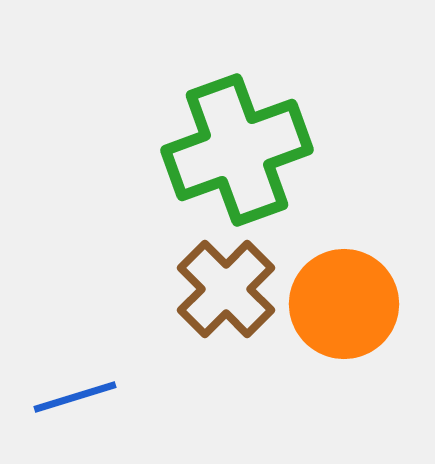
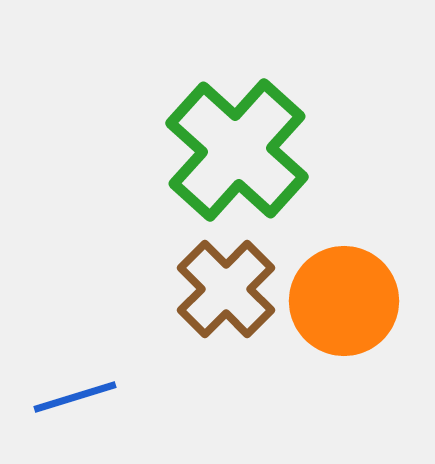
green cross: rotated 28 degrees counterclockwise
orange circle: moved 3 px up
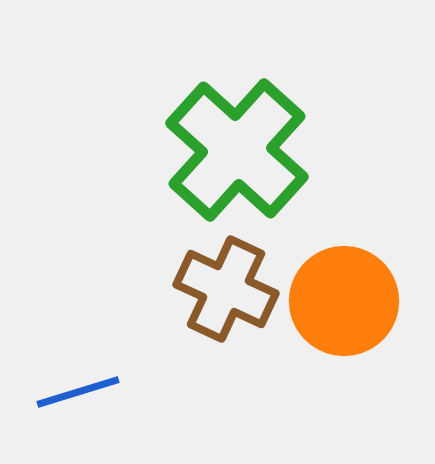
brown cross: rotated 20 degrees counterclockwise
blue line: moved 3 px right, 5 px up
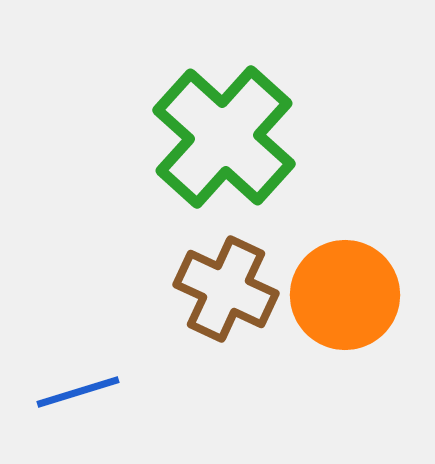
green cross: moved 13 px left, 13 px up
orange circle: moved 1 px right, 6 px up
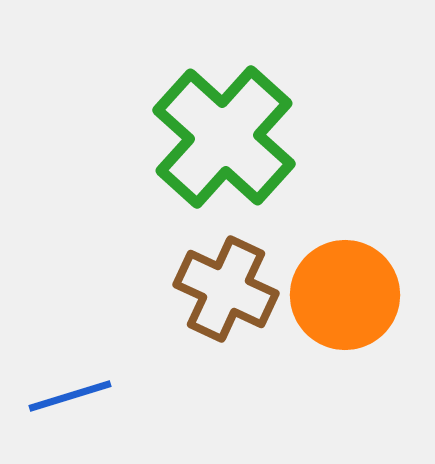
blue line: moved 8 px left, 4 px down
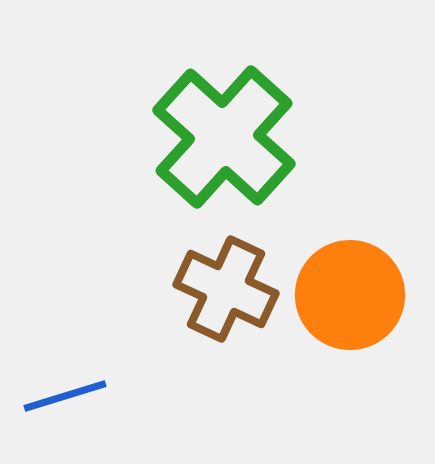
orange circle: moved 5 px right
blue line: moved 5 px left
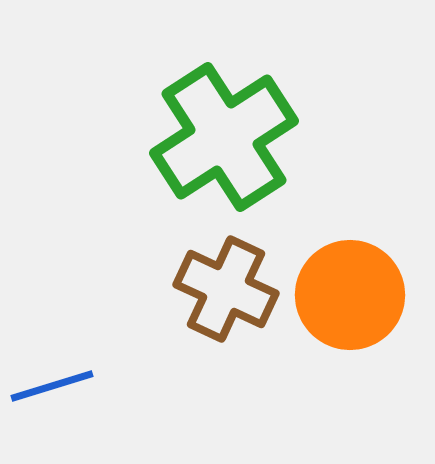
green cross: rotated 15 degrees clockwise
blue line: moved 13 px left, 10 px up
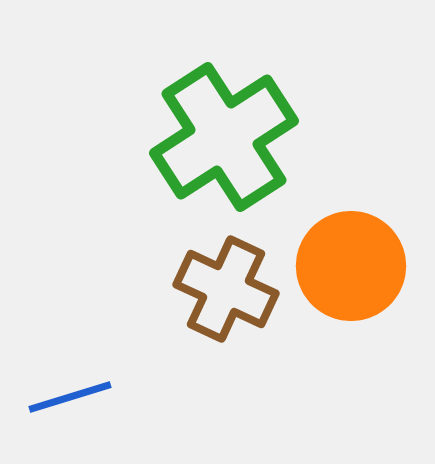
orange circle: moved 1 px right, 29 px up
blue line: moved 18 px right, 11 px down
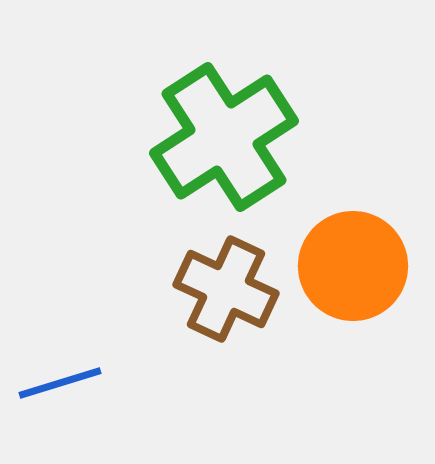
orange circle: moved 2 px right
blue line: moved 10 px left, 14 px up
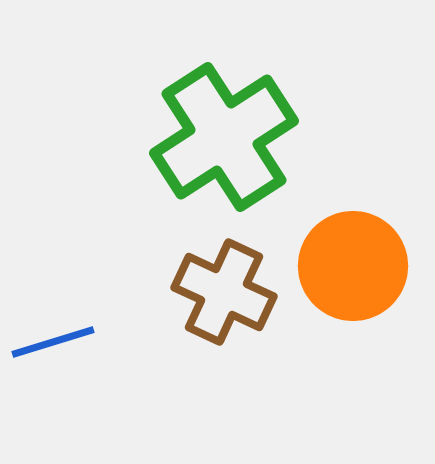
brown cross: moved 2 px left, 3 px down
blue line: moved 7 px left, 41 px up
